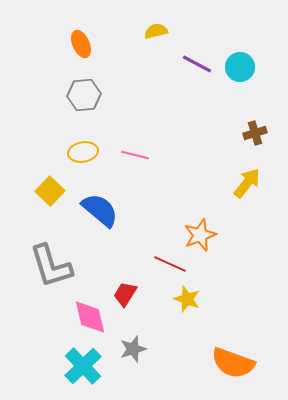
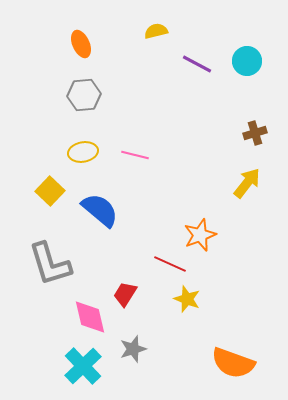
cyan circle: moved 7 px right, 6 px up
gray L-shape: moved 1 px left, 2 px up
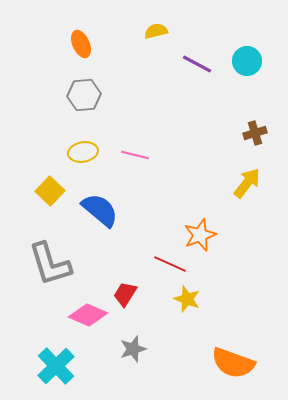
pink diamond: moved 2 px left, 2 px up; rotated 54 degrees counterclockwise
cyan cross: moved 27 px left
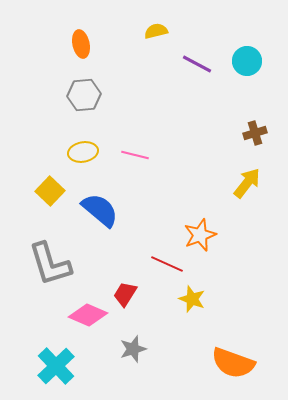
orange ellipse: rotated 12 degrees clockwise
red line: moved 3 px left
yellow star: moved 5 px right
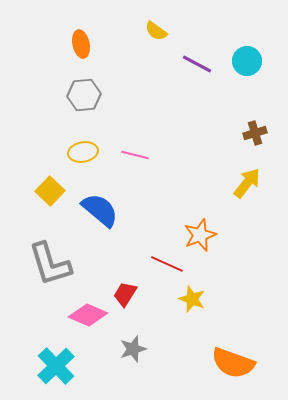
yellow semicircle: rotated 130 degrees counterclockwise
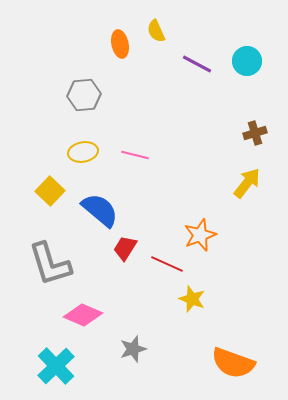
yellow semicircle: rotated 30 degrees clockwise
orange ellipse: moved 39 px right
red trapezoid: moved 46 px up
pink diamond: moved 5 px left
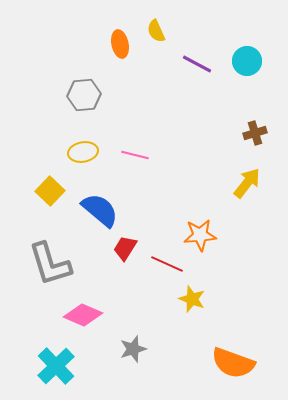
orange star: rotated 16 degrees clockwise
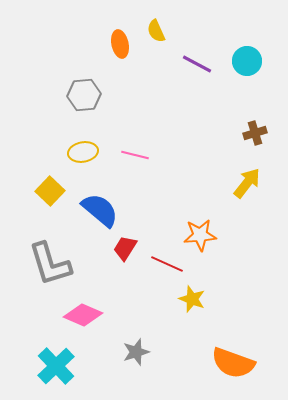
gray star: moved 3 px right, 3 px down
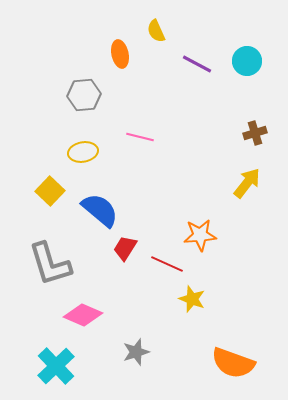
orange ellipse: moved 10 px down
pink line: moved 5 px right, 18 px up
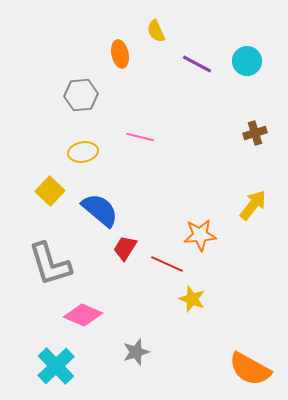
gray hexagon: moved 3 px left
yellow arrow: moved 6 px right, 22 px down
orange semicircle: moved 17 px right, 6 px down; rotated 9 degrees clockwise
